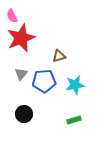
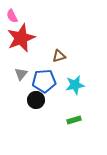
black circle: moved 12 px right, 14 px up
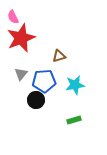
pink semicircle: moved 1 px right, 1 px down
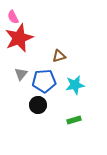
red star: moved 2 px left
black circle: moved 2 px right, 5 px down
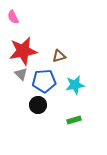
red star: moved 4 px right, 13 px down; rotated 12 degrees clockwise
gray triangle: rotated 24 degrees counterclockwise
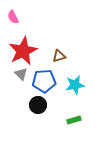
red star: rotated 16 degrees counterclockwise
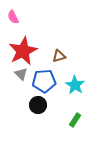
cyan star: rotated 30 degrees counterclockwise
green rectangle: moved 1 px right; rotated 40 degrees counterclockwise
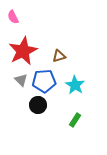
gray triangle: moved 6 px down
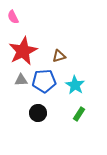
gray triangle: rotated 48 degrees counterclockwise
black circle: moved 8 px down
green rectangle: moved 4 px right, 6 px up
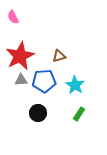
red star: moved 3 px left, 5 px down
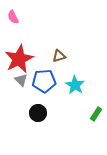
red star: moved 1 px left, 3 px down
gray triangle: rotated 48 degrees clockwise
green rectangle: moved 17 px right
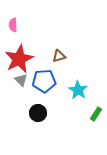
pink semicircle: moved 8 px down; rotated 24 degrees clockwise
cyan star: moved 3 px right, 5 px down
